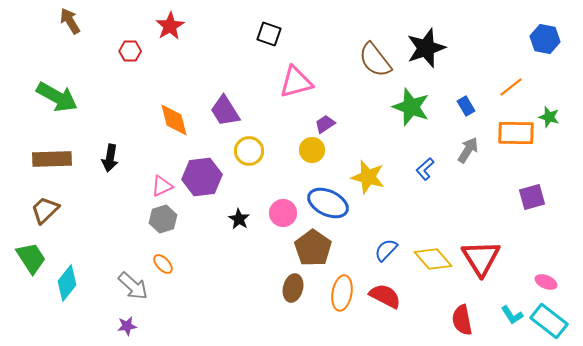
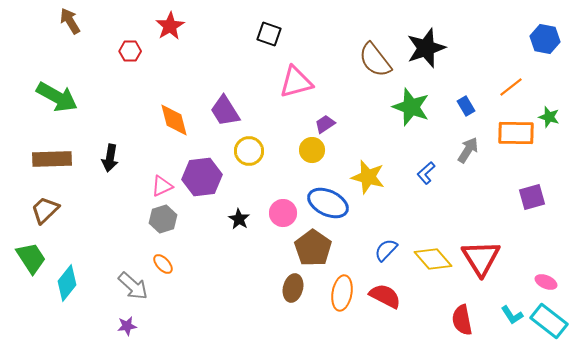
blue L-shape at (425, 169): moved 1 px right, 4 px down
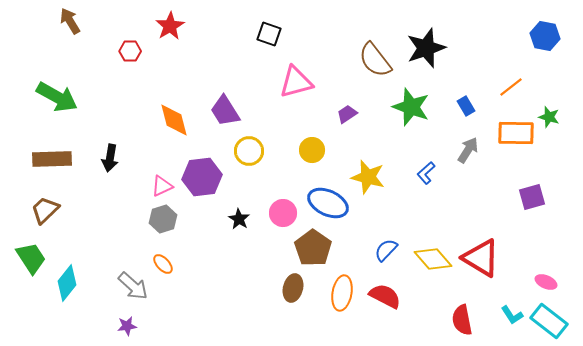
blue hexagon at (545, 39): moved 3 px up
purple trapezoid at (325, 124): moved 22 px right, 10 px up
red triangle at (481, 258): rotated 27 degrees counterclockwise
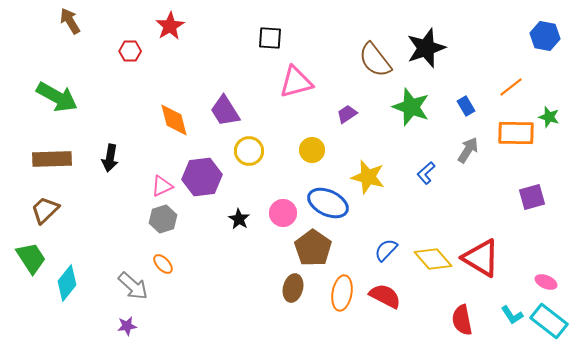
black square at (269, 34): moved 1 px right, 4 px down; rotated 15 degrees counterclockwise
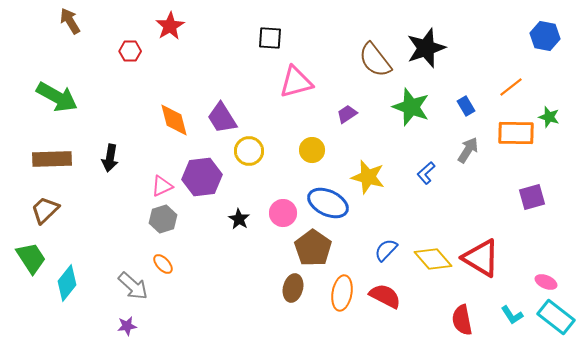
purple trapezoid at (225, 111): moved 3 px left, 7 px down
cyan rectangle at (549, 321): moved 7 px right, 4 px up
